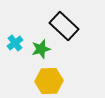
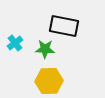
black rectangle: rotated 32 degrees counterclockwise
green star: moved 4 px right; rotated 18 degrees clockwise
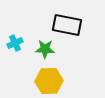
black rectangle: moved 3 px right, 1 px up
cyan cross: rotated 14 degrees clockwise
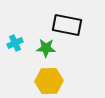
green star: moved 1 px right, 1 px up
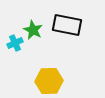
green star: moved 13 px left, 18 px up; rotated 24 degrees clockwise
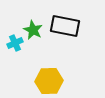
black rectangle: moved 2 px left, 1 px down
